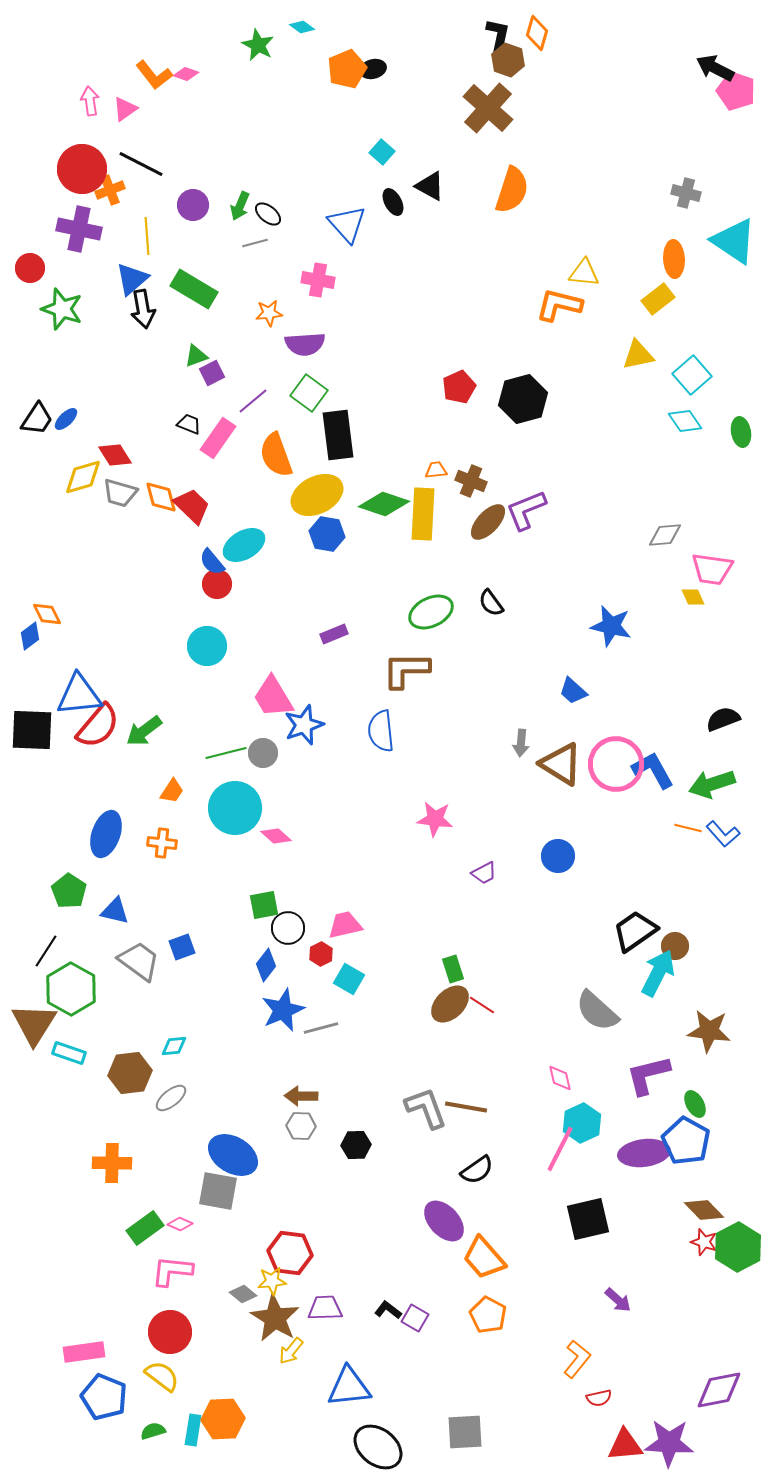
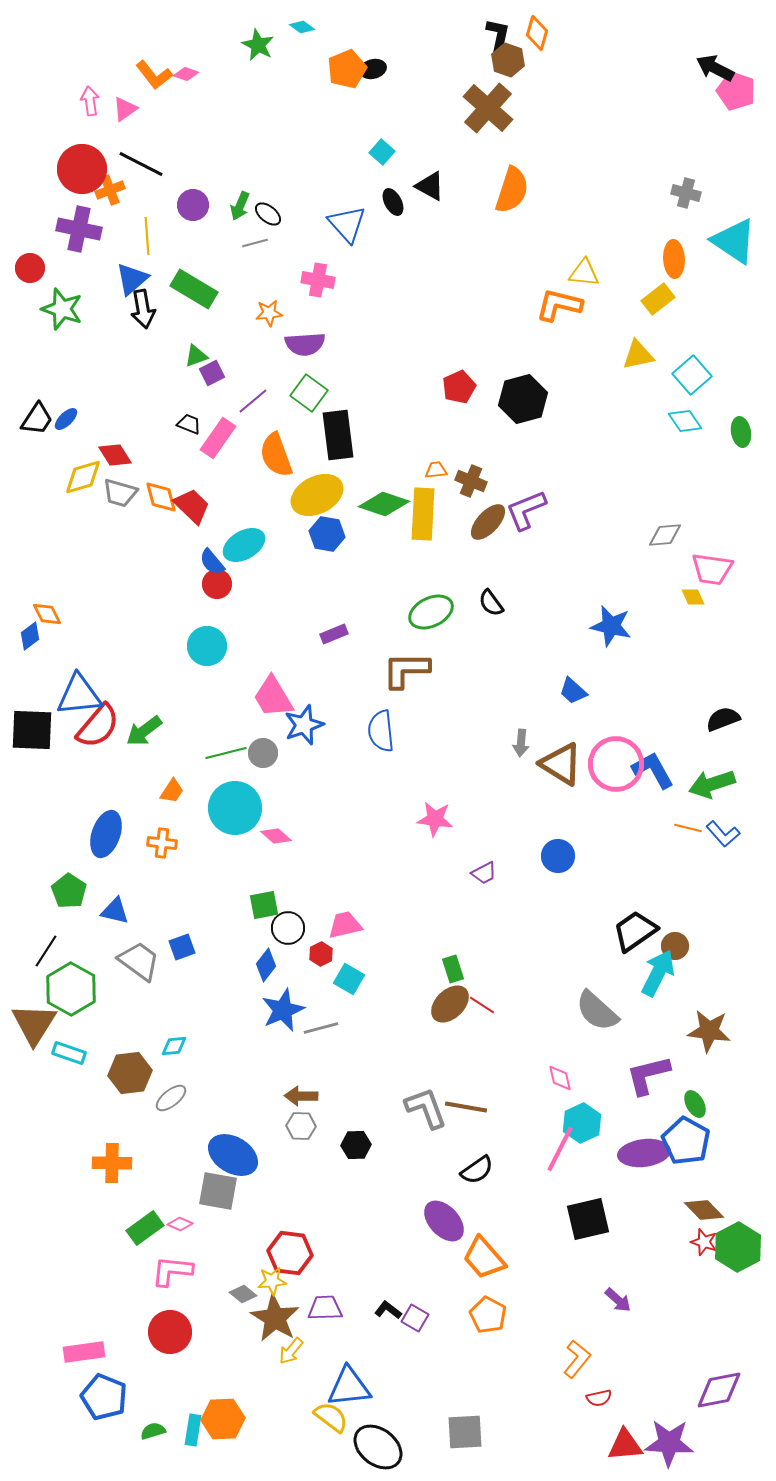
yellow semicircle at (162, 1376): moved 169 px right, 41 px down
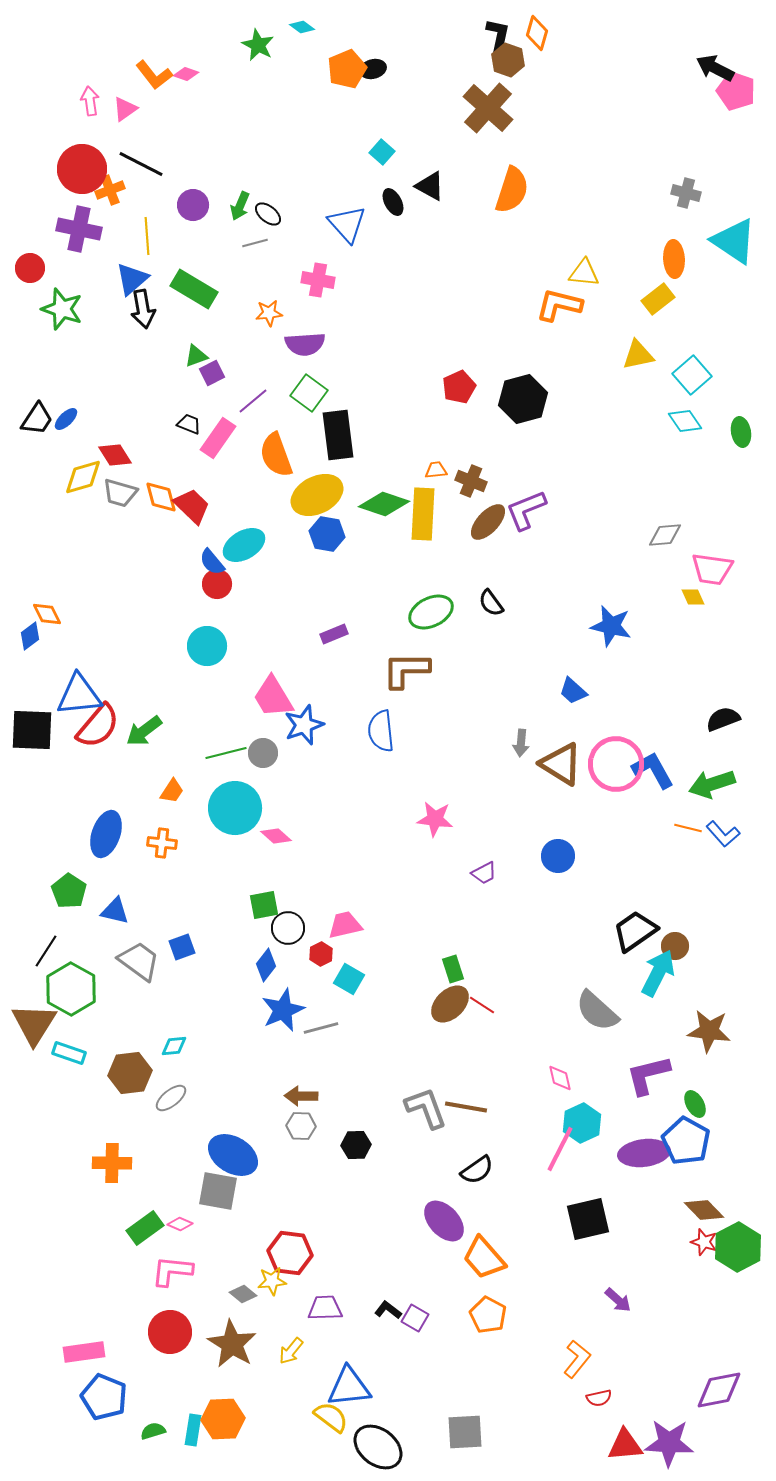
brown star at (275, 1318): moved 43 px left, 26 px down
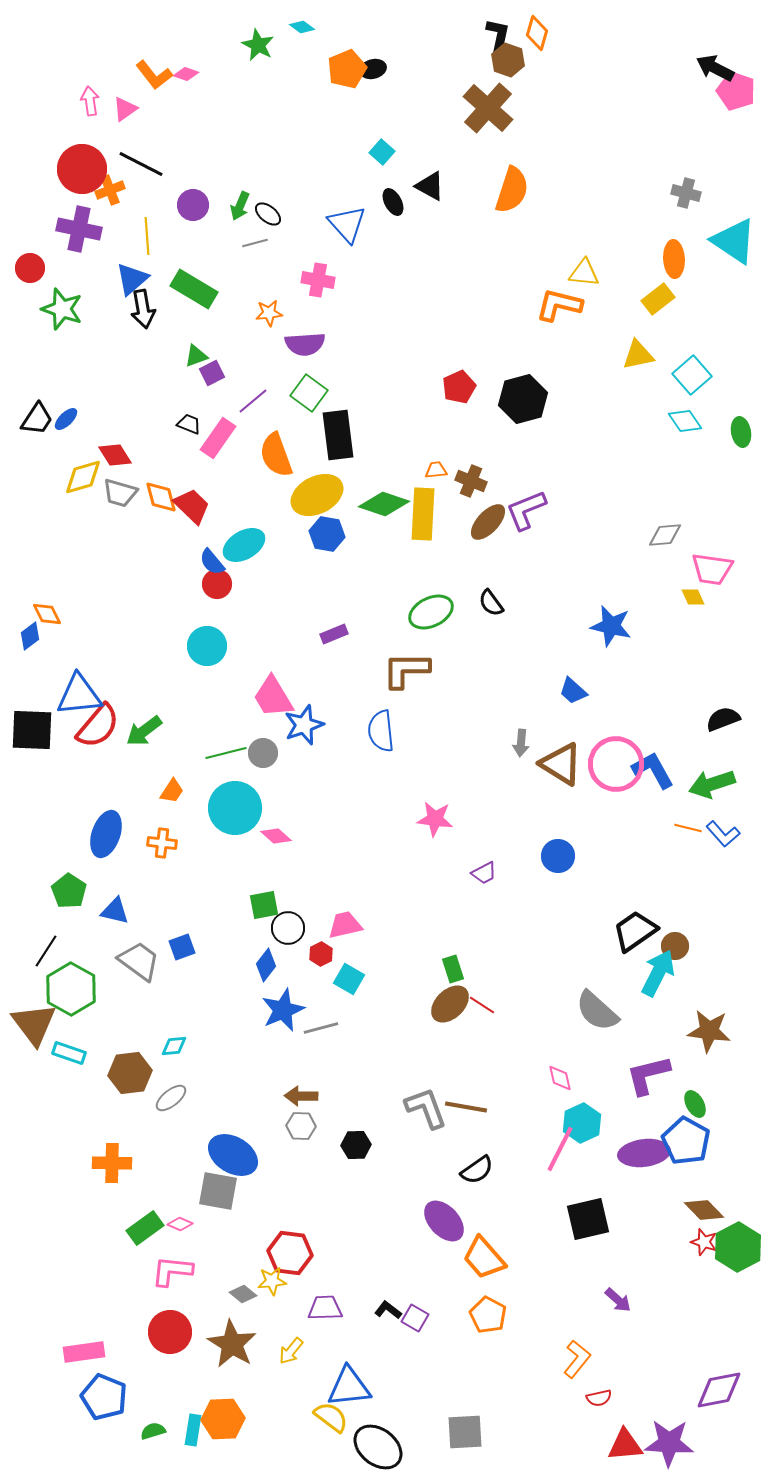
brown triangle at (34, 1024): rotated 9 degrees counterclockwise
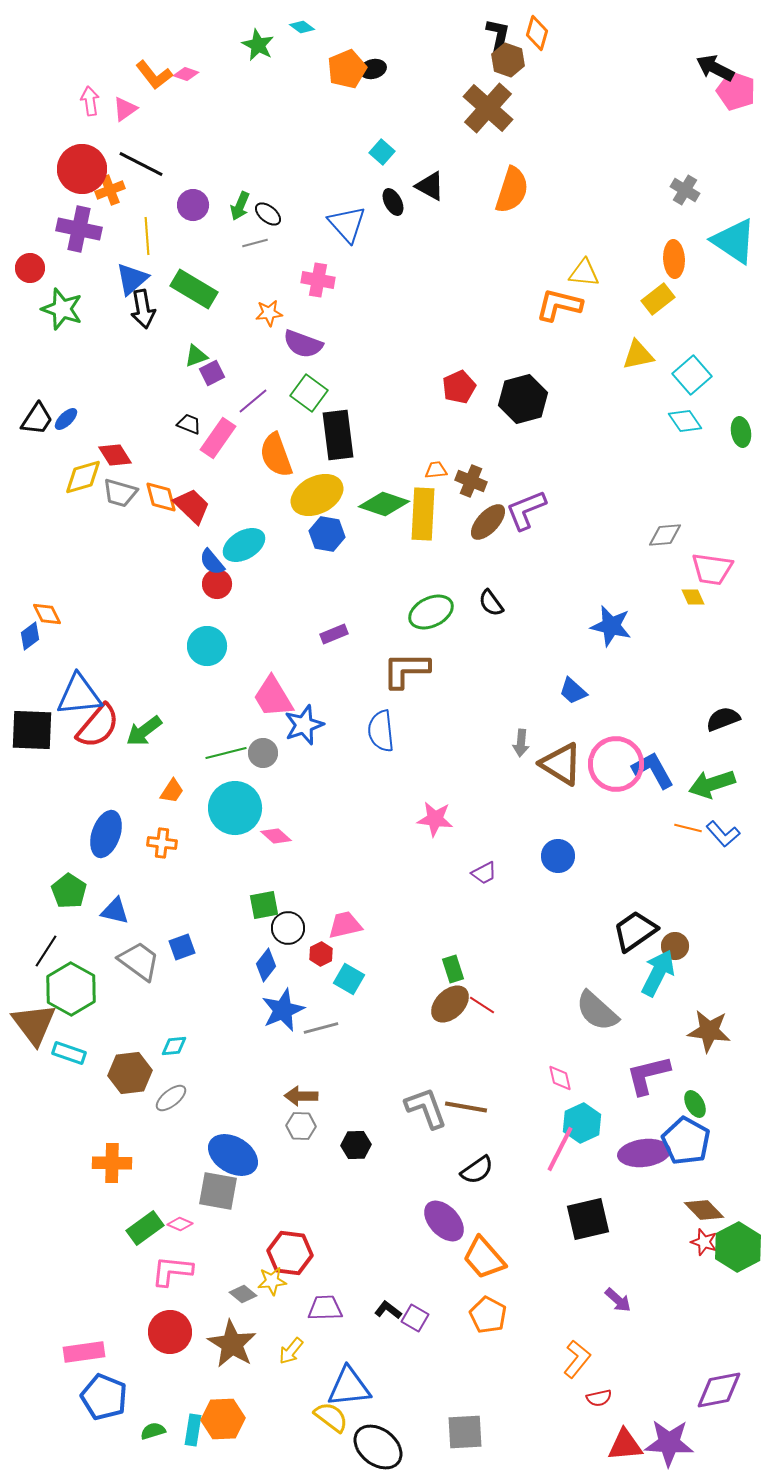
gray cross at (686, 193): moved 1 px left, 3 px up; rotated 16 degrees clockwise
purple semicircle at (305, 344): moved 2 px left; rotated 24 degrees clockwise
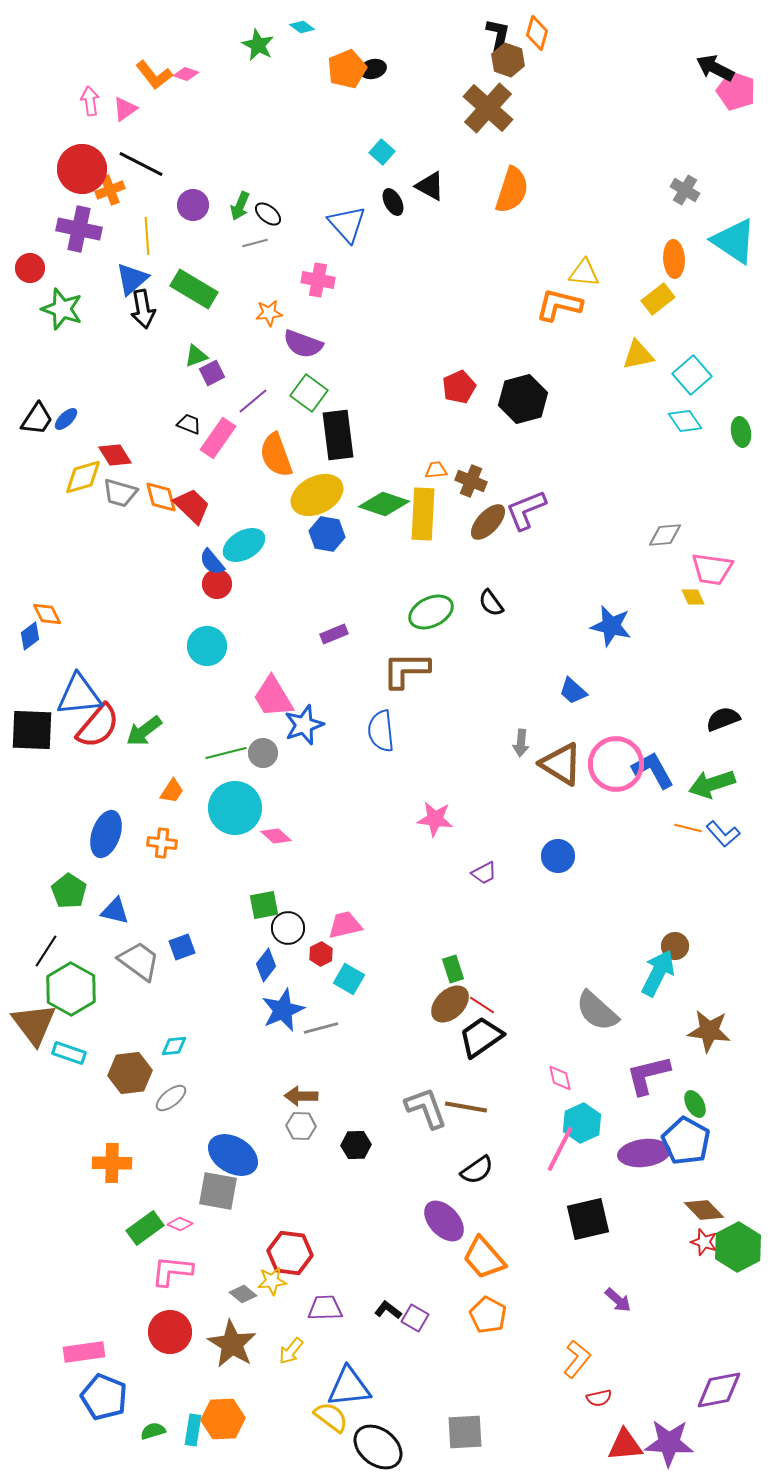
black trapezoid at (635, 931): moved 154 px left, 106 px down
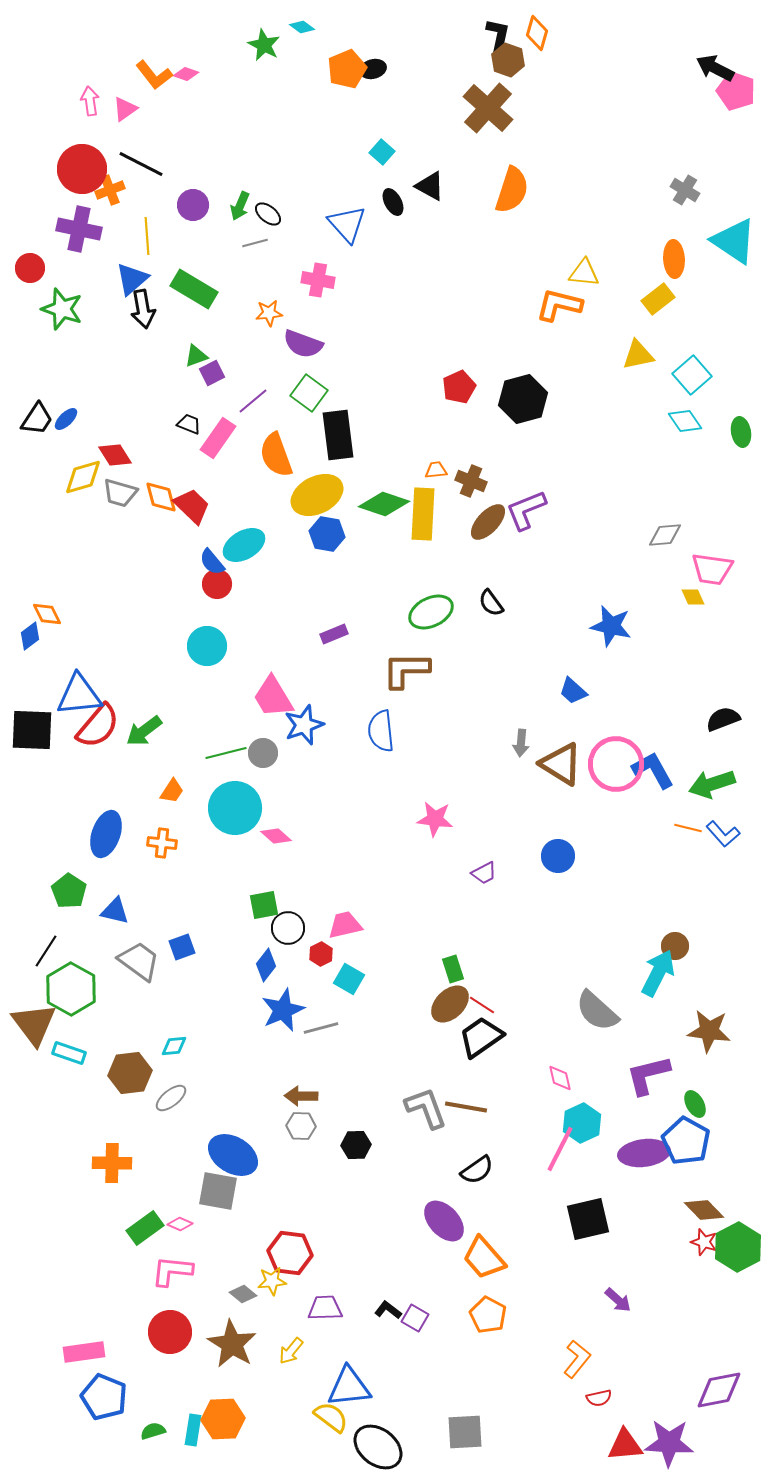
green star at (258, 45): moved 6 px right
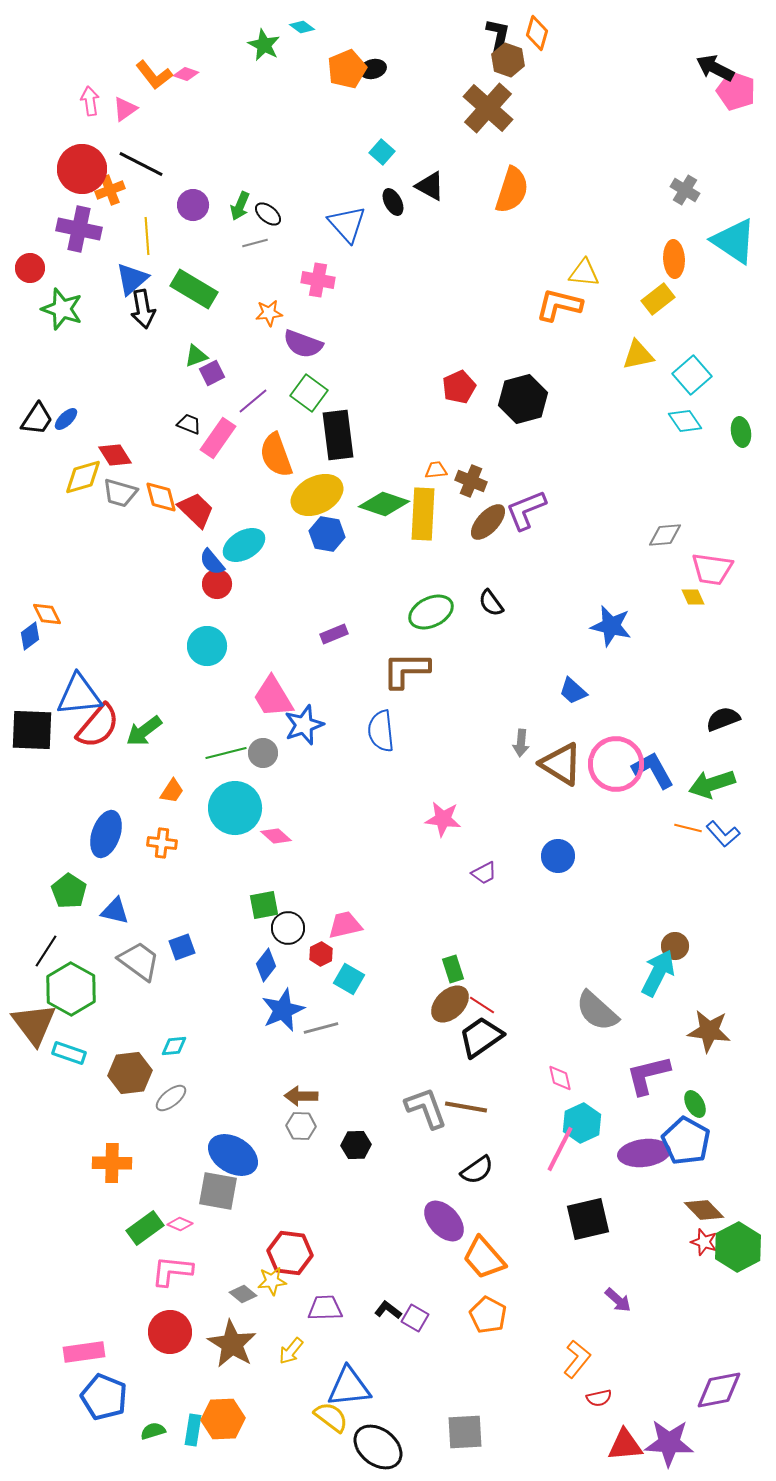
red trapezoid at (192, 506): moved 4 px right, 4 px down
pink star at (435, 819): moved 8 px right
